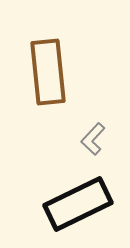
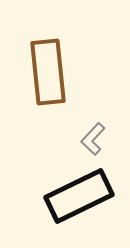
black rectangle: moved 1 px right, 8 px up
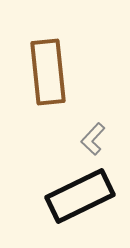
black rectangle: moved 1 px right
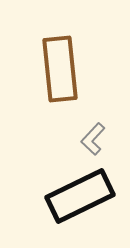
brown rectangle: moved 12 px right, 3 px up
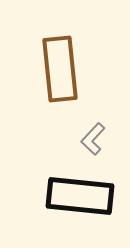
black rectangle: rotated 32 degrees clockwise
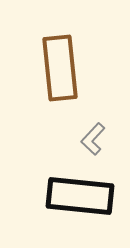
brown rectangle: moved 1 px up
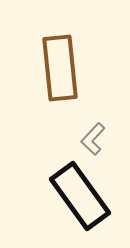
black rectangle: rotated 48 degrees clockwise
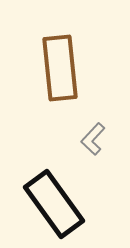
black rectangle: moved 26 px left, 8 px down
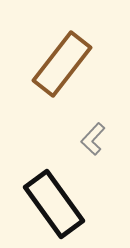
brown rectangle: moved 2 px right, 4 px up; rotated 44 degrees clockwise
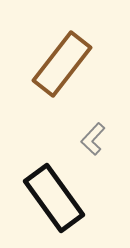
black rectangle: moved 6 px up
